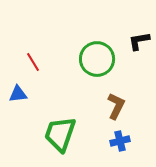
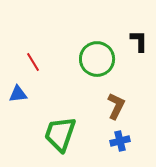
black L-shape: rotated 100 degrees clockwise
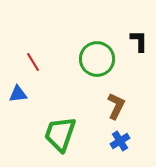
blue cross: rotated 18 degrees counterclockwise
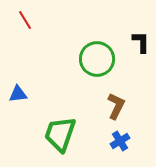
black L-shape: moved 2 px right, 1 px down
red line: moved 8 px left, 42 px up
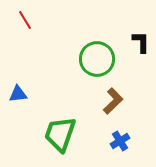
brown L-shape: moved 3 px left, 5 px up; rotated 20 degrees clockwise
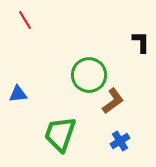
green circle: moved 8 px left, 16 px down
brown L-shape: rotated 8 degrees clockwise
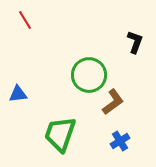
black L-shape: moved 6 px left; rotated 20 degrees clockwise
brown L-shape: moved 1 px down
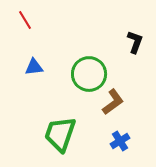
green circle: moved 1 px up
blue triangle: moved 16 px right, 27 px up
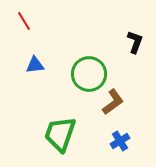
red line: moved 1 px left, 1 px down
blue triangle: moved 1 px right, 2 px up
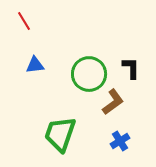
black L-shape: moved 4 px left, 26 px down; rotated 20 degrees counterclockwise
